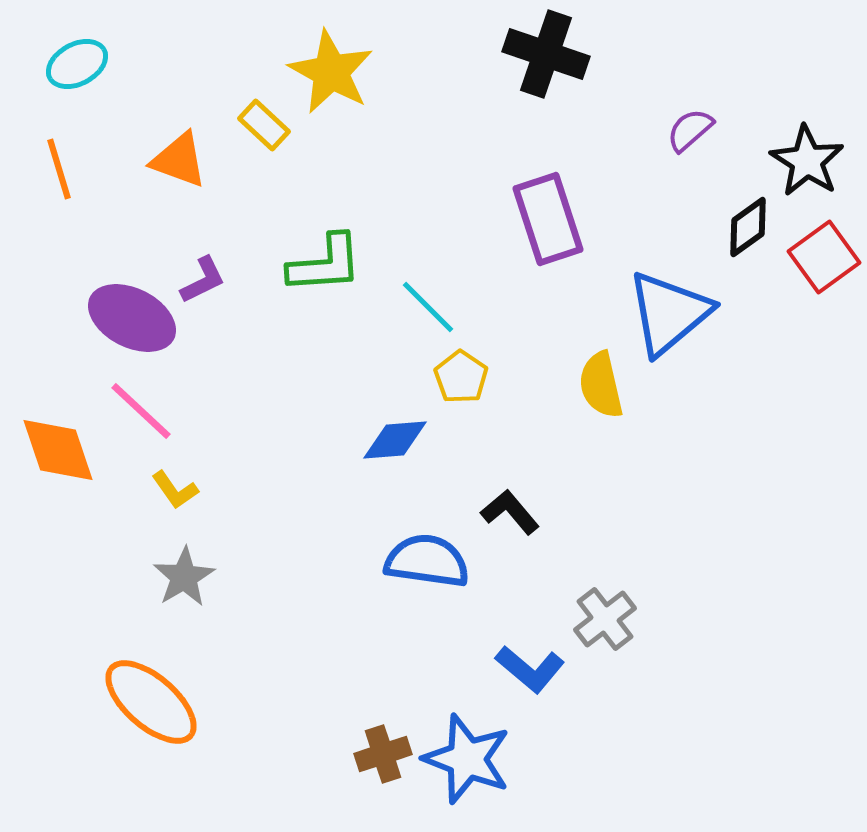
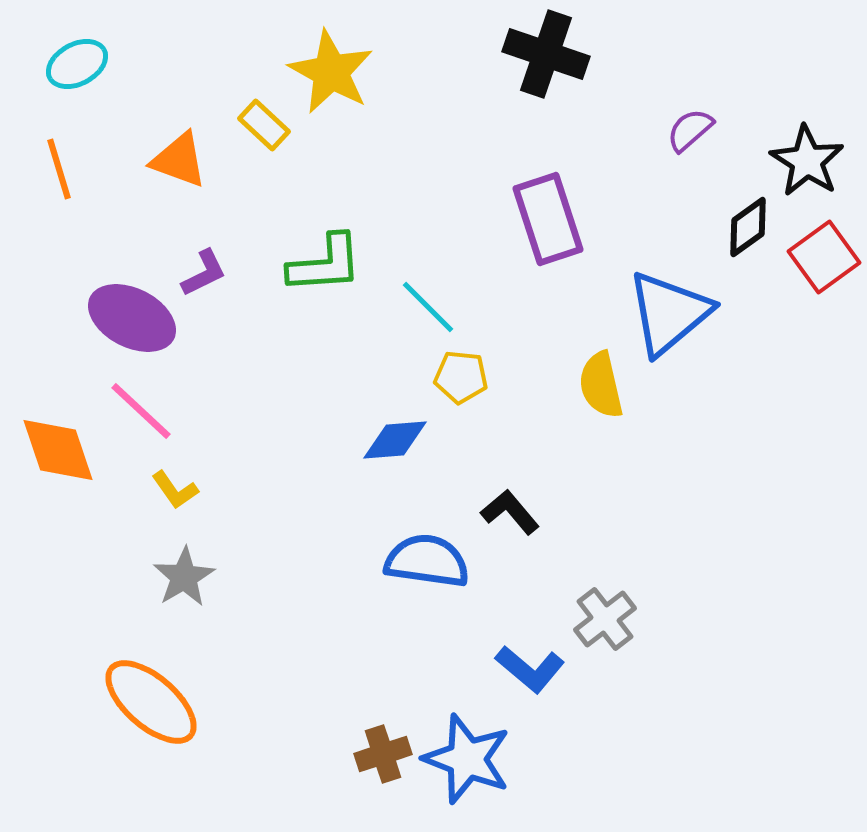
purple L-shape: moved 1 px right, 7 px up
yellow pentagon: rotated 28 degrees counterclockwise
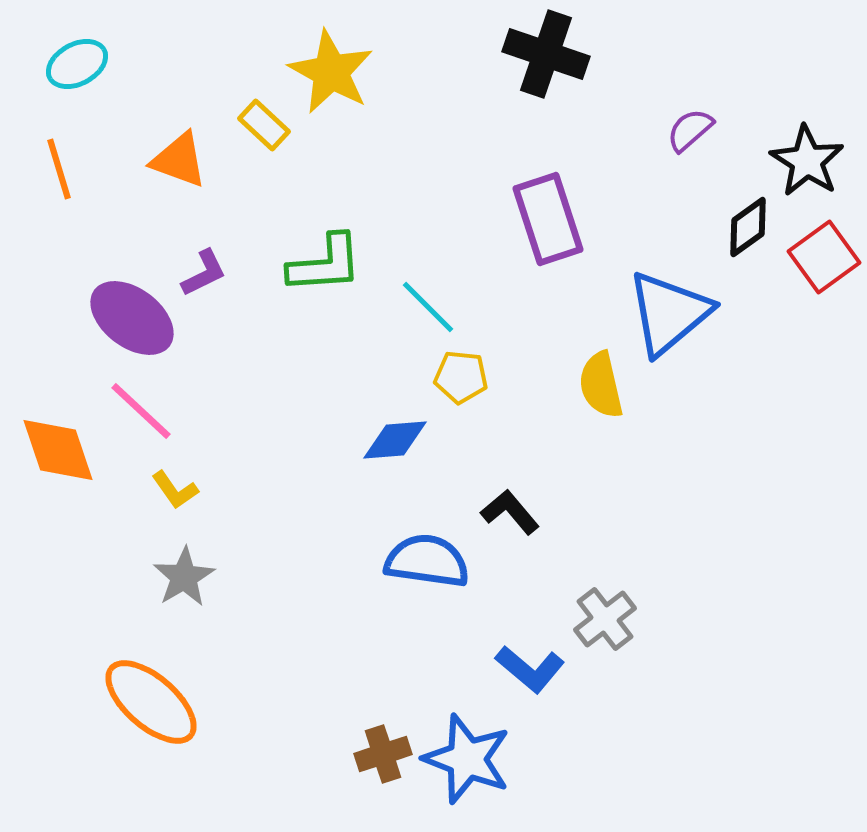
purple ellipse: rotated 10 degrees clockwise
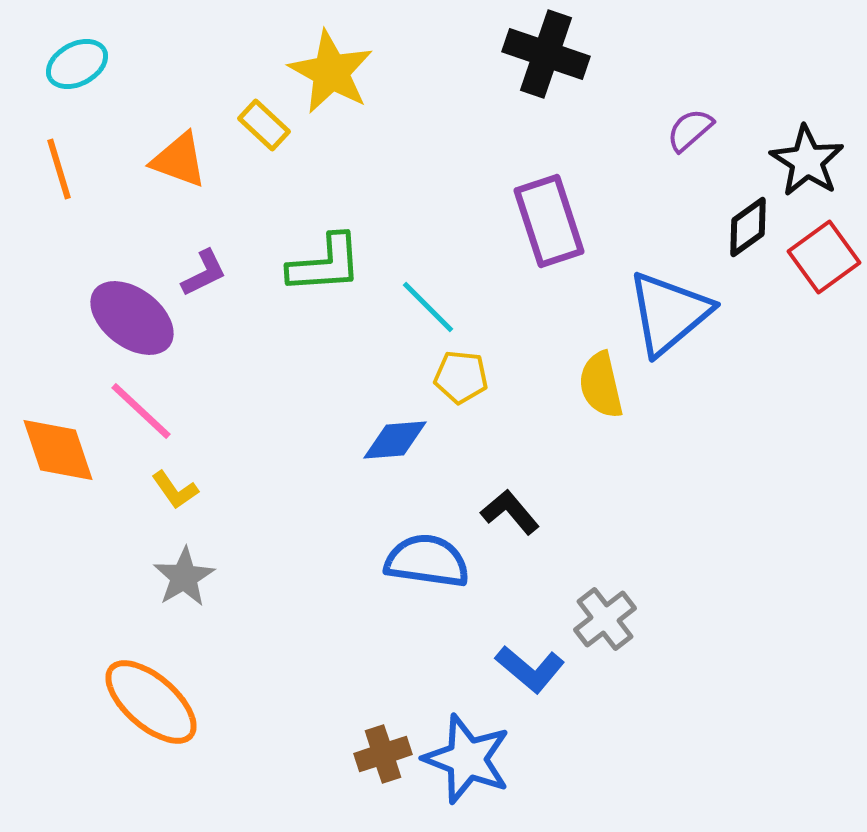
purple rectangle: moved 1 px right, 2 px down
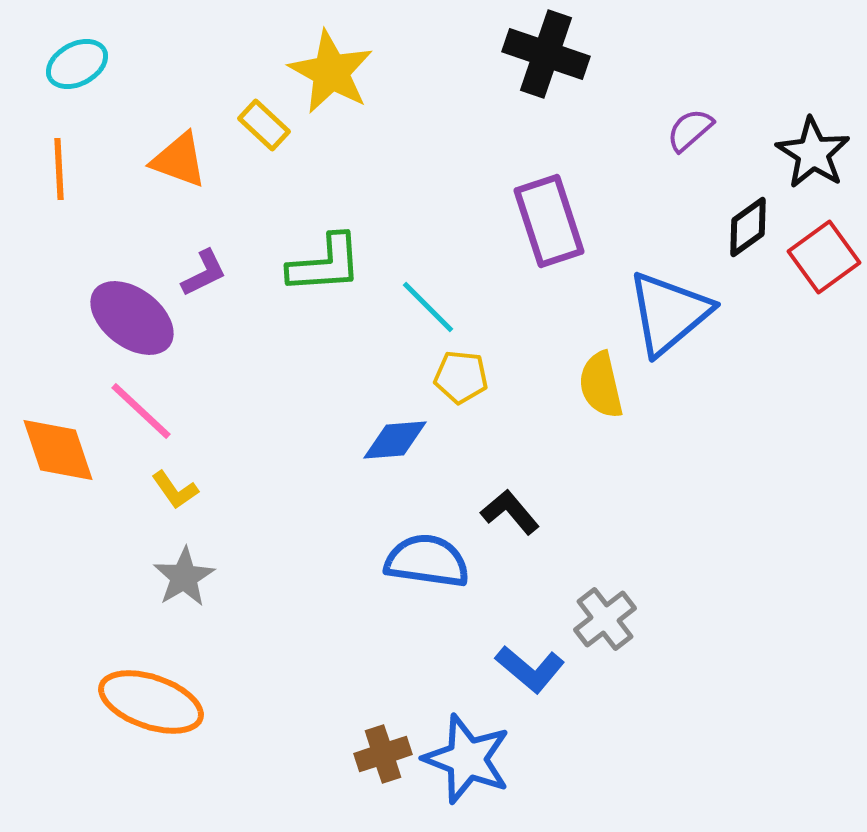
black star: moved 6 px right, 8 px up
orange line: rotated 14 degrees clockwise
orange ellipse: rotated 22 degrees counterclockwise
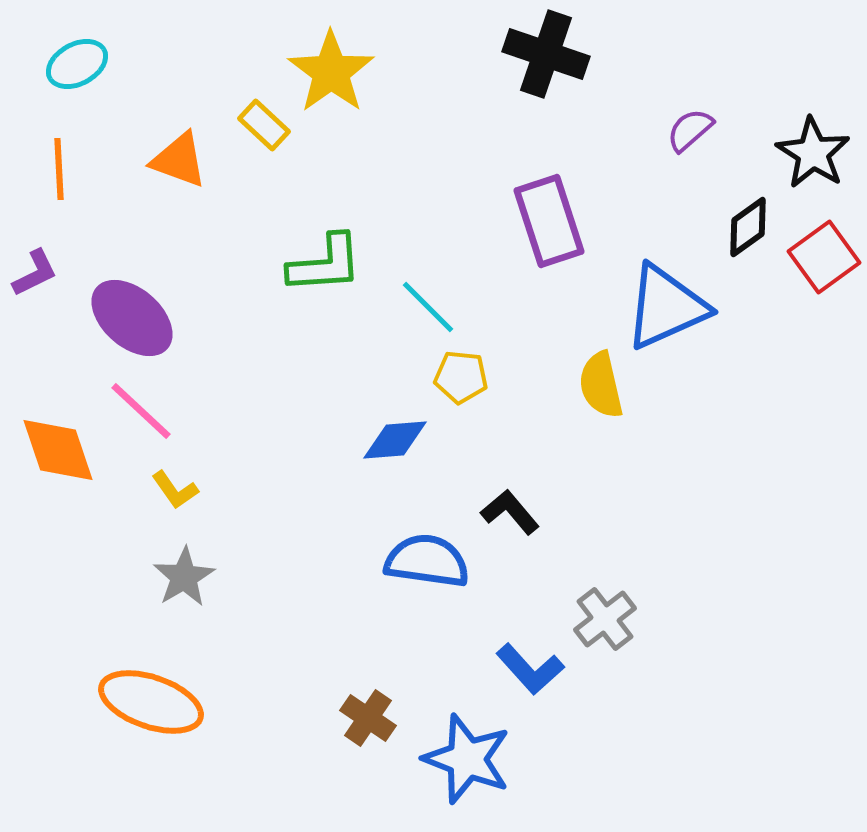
yellow star: rotated 8 degrees clockwise
purple L-shape: moved 169 px left
blue triangle: moved 3 px left, 6 px up; rotated 16 degrees clockwise
purple ellipse: rotated 4 degrees clockwise
blue L-shape: rotated 8 degrees clockwise
brown cross: moved 15 px left, 36 px up; rotated 38 degrees counterclockwise
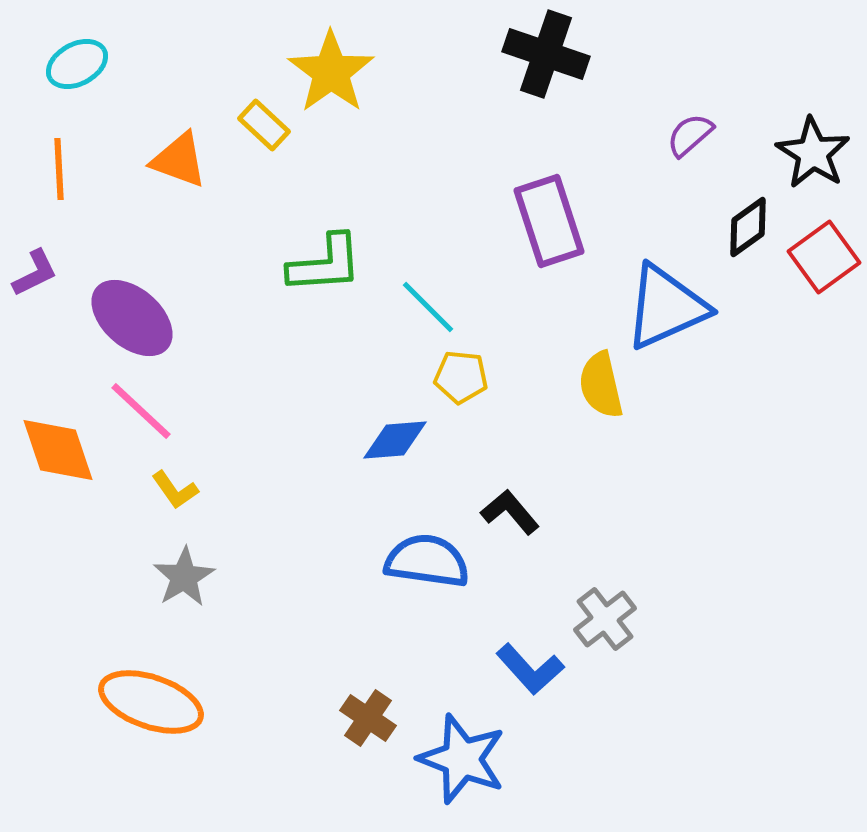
purple semicircle: moved 5 px down
blue star: moved 5 px left
